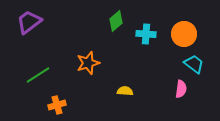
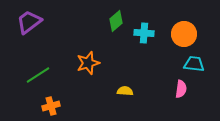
cyan cross: moved 2 px left, 1 px up
cyan trapezoid: rotated 30 degrees counterclockwise
orange cross: moved 6 px left, 1 px down
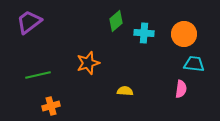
green line: rotated 20 degrees clockwise
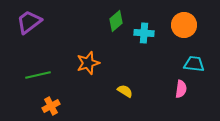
orange circle: moved 9 px up
yellow semicircle: rotated 28 degrees clockwise
orange cross: rotated 12 degrees counterclockwise
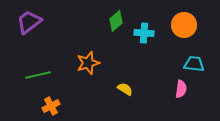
yellow semicircle: moved 2 px up
